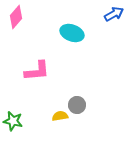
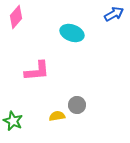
yellow semicircle: moved 3 px left
green star: rotated 12 degrees clockwise
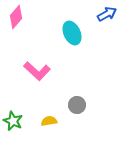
blue arrow: moved 7 px left
cyan ellipse: rotated 45 degrees clockwise
pink L-shape: rotated 48 degrees clockwise
yellow semicircle: moved 8 px left, 5 px down
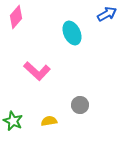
gray circle: moved 3 px right
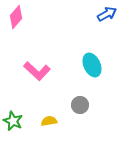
cyan ellipse: moved 20 px right, 32 px down
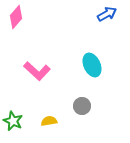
gray circle: moved 2 px right, 1 px down
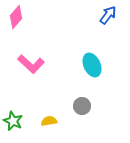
blue arrow: moved 1 px right, 1 px down; rotated 24 degrees counterclockwise
pink L-shape: moved 6 px left, 7 px up
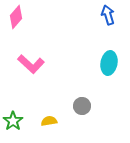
blue arrow: rotated 54 degrees counterclockwise
cyan ellipse: moved 17 px right, 2 px up; rotated 35 degrees clockwise
green star: rotated 12 degrees clockwise
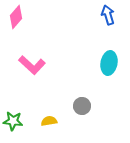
pink L-shape: moved 1 px right, 1 px down
green star: rotated 30 degrees counterclockwise
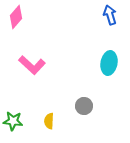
blue arrow: moved 2 px right
gray circle: moved 2 px right
yellow semicircle: rotated 77 degrees counterclockwise
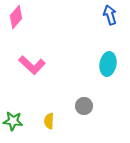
cyan ellipse: moved 1 px left, 1 px down
